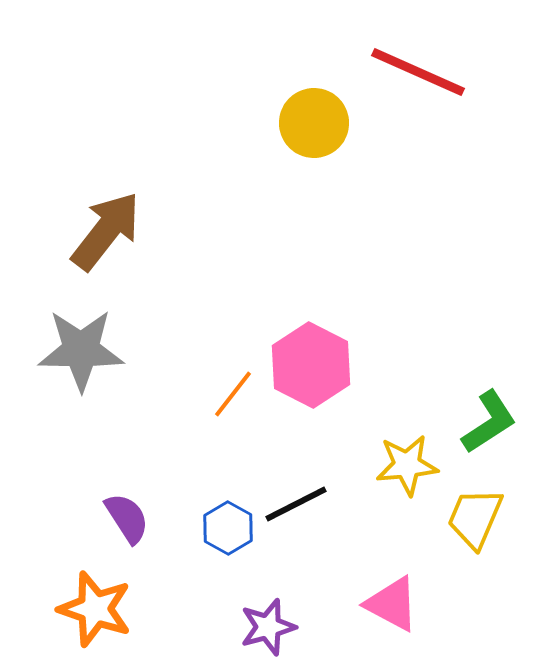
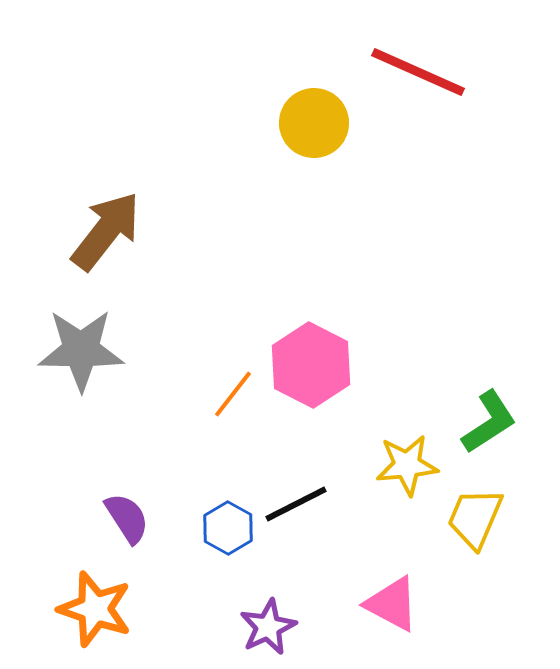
purple star: rotated 10 degrees counterclockwise
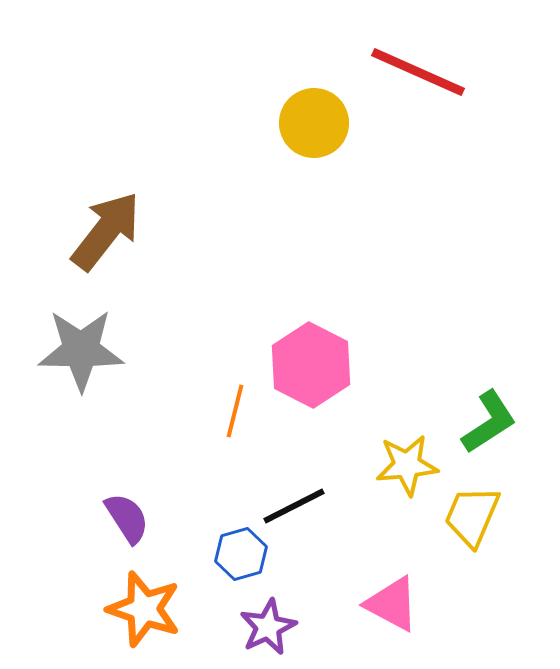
orange line: moved 2 px right, 17 px down; rotated 24 degrees counterclockwise
black line: moved 2 px left, 2 px down
yellow trapezoid: moved 3 px left, 2 px up
blue hexagon: moved 13 px right, 26 px down; rotated 15 degrees clockwise
orange star: moved 49 px right
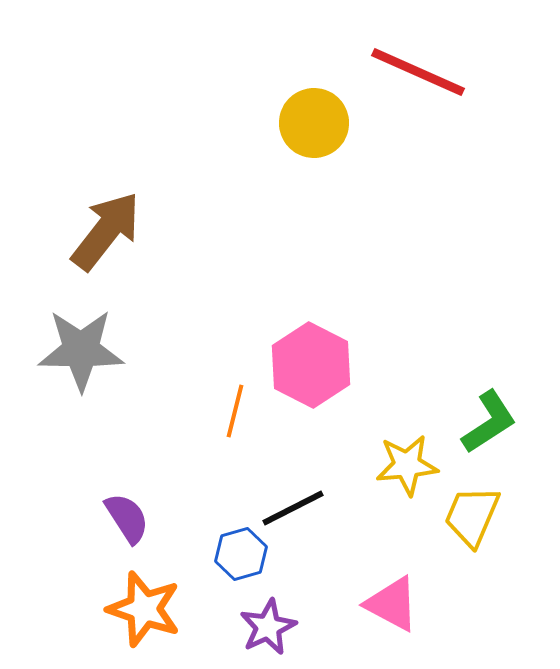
black line: moved 1 px left, 2 px down
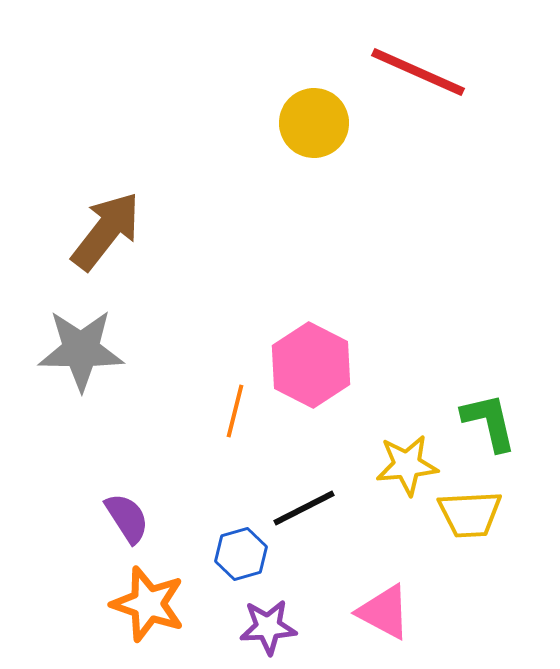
green L-shape: rotated 70 degrees counterclockwise
black line: moved 11 px right
yellow trapezoid: moved 2 px left, 2 px up; rotated 116 degrees counterclockwise
pink triangle: moved 8 px left, 8 px down
orange star: moved 4 px right, 5 px up
purple star: rotated 22 degrees clockwise
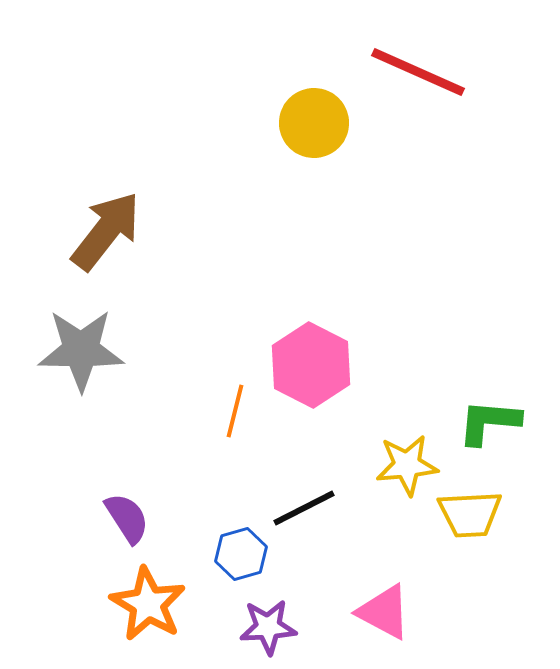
green L-shape: rotated 72 degrees counterclockwise
orange star: rotated 12 degrees clockwise
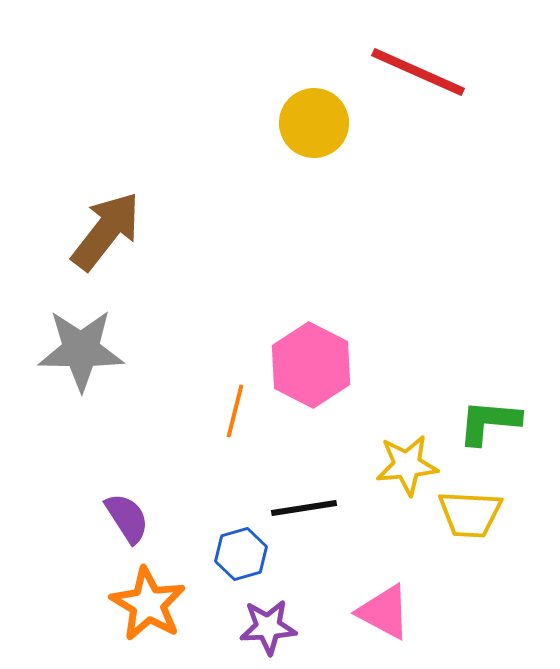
black line: rotated 18 degrees clockwise
yellow trapezoid: rotated 6 degrees clockwise
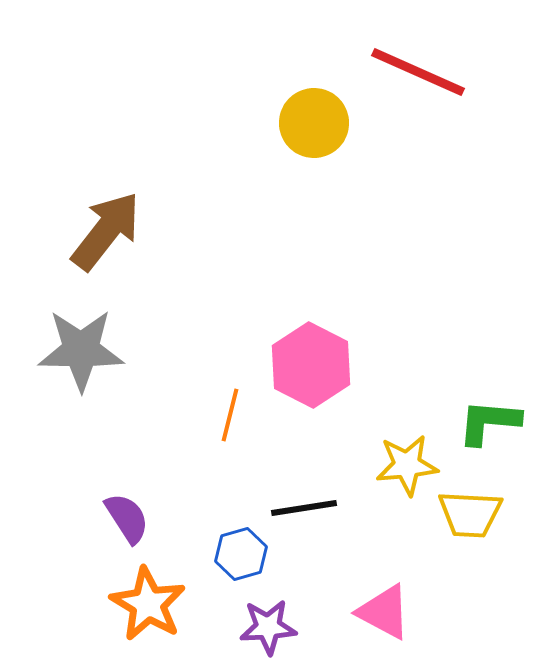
orange line: moved 5 px left, 4 px down
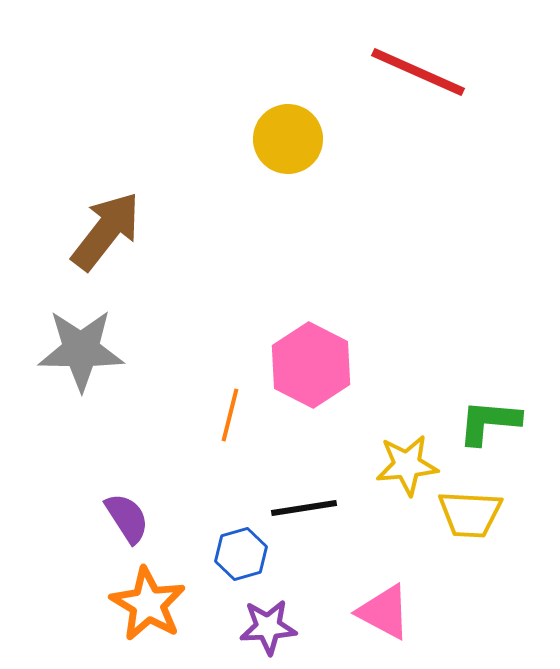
yellow circle: moved 26 px left, 16 px down
